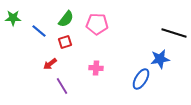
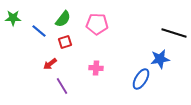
green semicircle: moved 3 px left
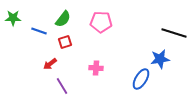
pink pentagon: moved 4 px right, 2 px up
blue line: rotated 21 degrees counterclockwise
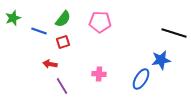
green star: rotated 21 degrees counterclockwise
pink pentagon: moved 1 px left
red square: moved 2 px left
blue star: moved 1 px right, 1 px down
red arrow: rotated 48 degrees clockwise
pink cross: moved 3 px right, 6 px down
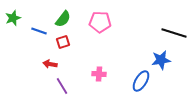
blue ellipse: moved 2 px down
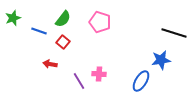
pink pentagon: rotated 15 degrees clockwise
red square: rotated 32 degrees counterclockwise
purple line: moved 17 px right, 5 px up
